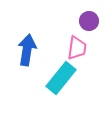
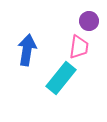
pink trapezoid: moved 2 px right, 1 px up
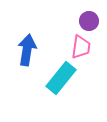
pink trapezoid: moved 2 px right
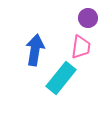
purple circle: moved 1 px left, 3 px up
blue arrow: moved 8 px right
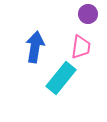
purple circle: moved 4 px up
blue arrow: moved 3 px up
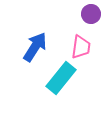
purple circle: moved 3 px right
blue arrow: rotated 24 degrees clockwise
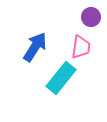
purple circle: moved 3 px down
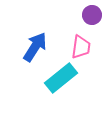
purple circle: moved 1 px right, 2 px up
cyan rectangle: rotated 12 degrees clockwise
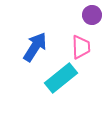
pink trapezoid: rotated 10 degrees counterclockwise
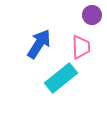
blue arrow: moved 4 px right, 3 px up
